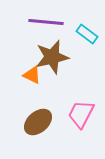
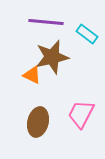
brown ellipse: rotated 36 degrees counterclockwise
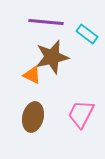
brown ellipse: moved 5 px left, 5 px up
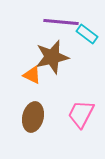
purple line: moved 15 px right
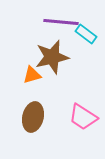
cyan rectangle: moved 1 px left
orange triangle: rotated 42 degrees counterclockwise
pink trapezoid: moved 2 px right, 3 px down; rotated 84 degrees counterclockwise
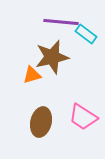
brown ellipse: moved 8 px right, 5 px down
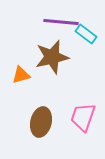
orange triangle: moved 11 px left
pink trapezoid: rotated 76 degrees clockwise
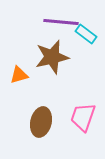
orange triangle: moved 2 px left
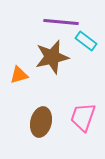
cyan rectangle: moved 7 px down
